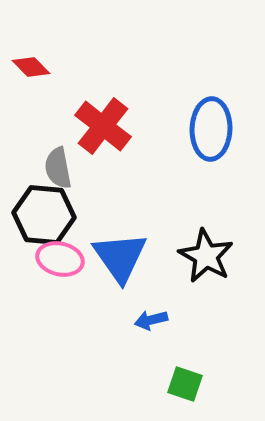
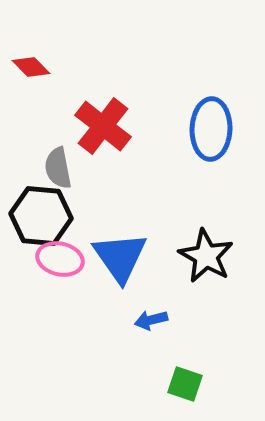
black hexagon: moved 3 px left, 1 px down
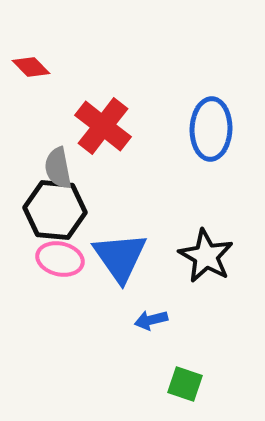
black hexagon: moved 14 px right, 6 px up
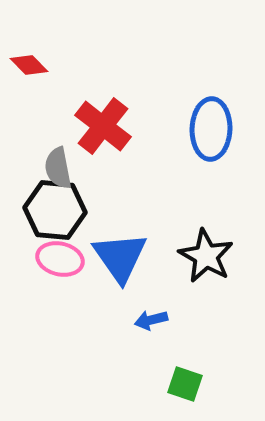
red diamond: moved 2 px left, 2 px up
